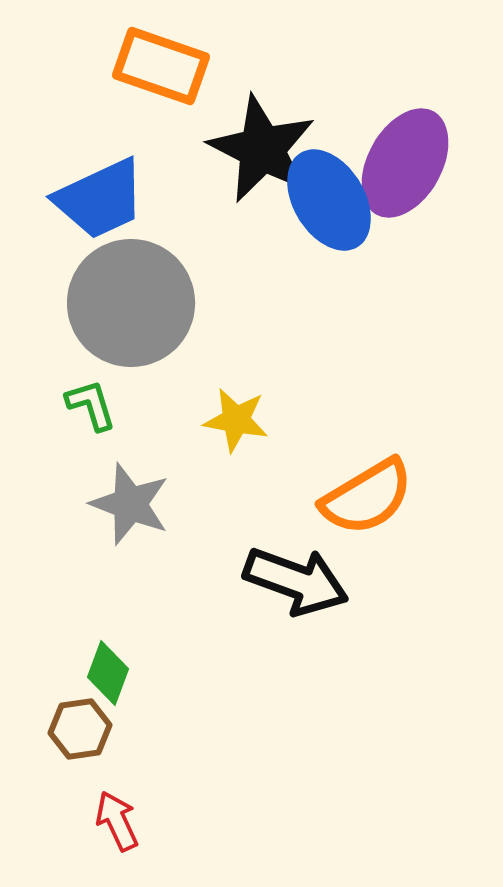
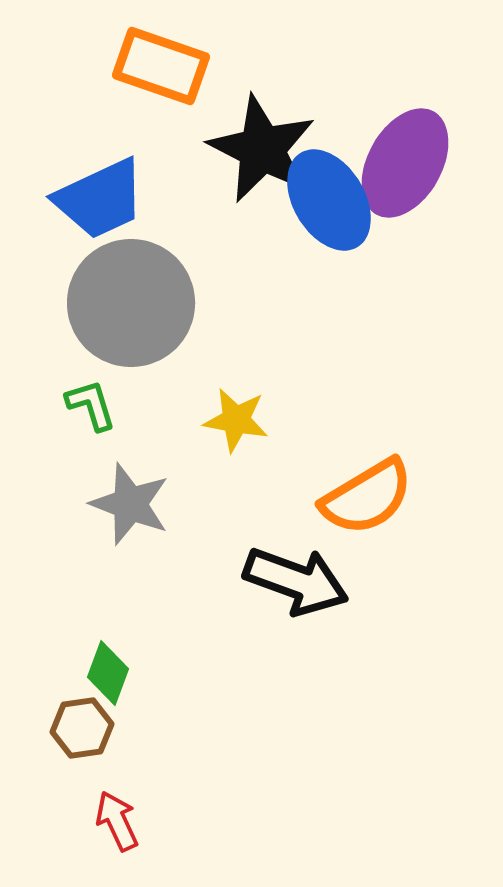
brown hexagon: moved 2 px right, 1 px up
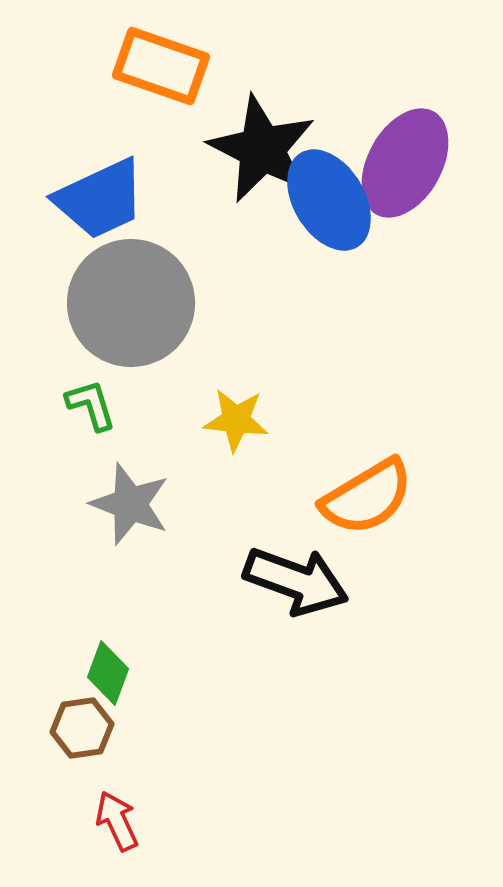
yellow star: rotated 4 degrees counterclockwise
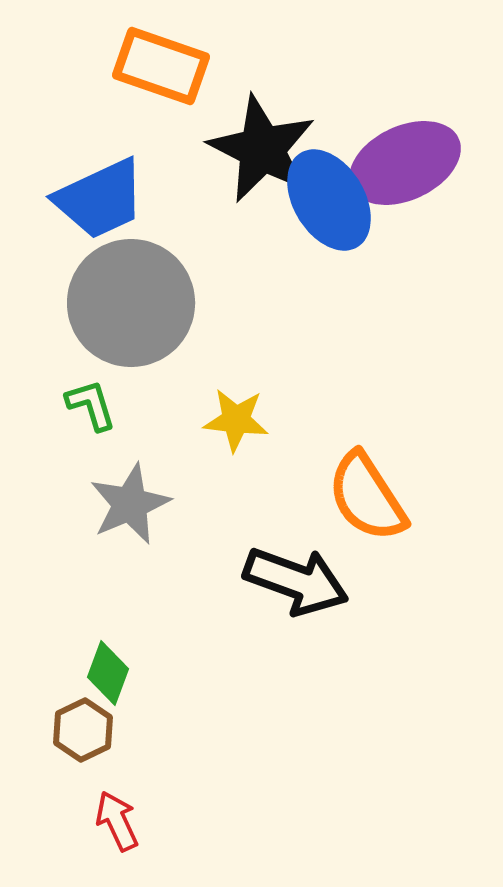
purple ellipse: rotated 36 degrees clockwise
orange semicircle: rotated 88 degrees clockwise
gray star: rotated 28 degrees clockwise
brown hexagon: moved 1 px right, 2 px down; rotated 18 degrees counterclockwise
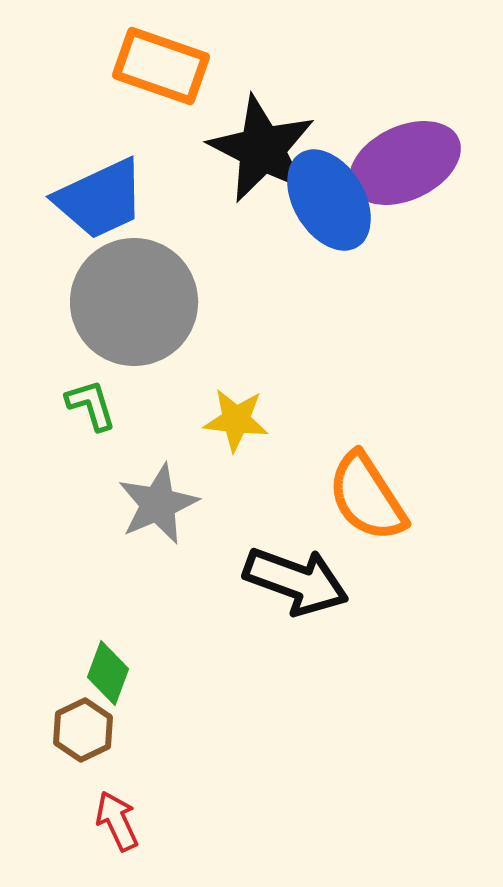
gray circle: moved 3 px right, 1 px up
gray star: moved 28 px right
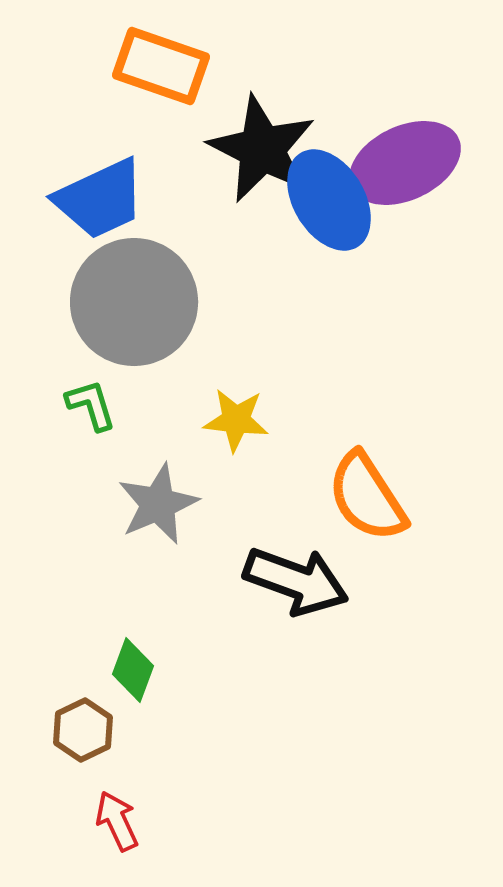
green diamond: moved 25 px right, 3 px up
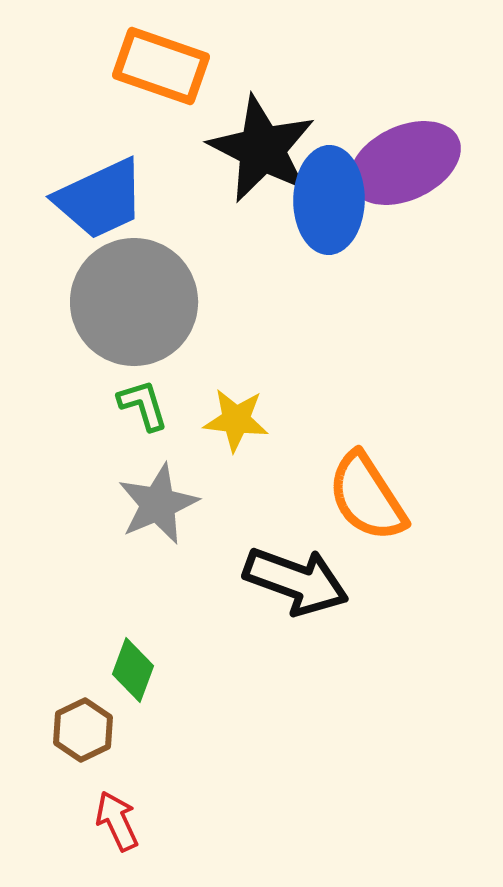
blue ellipse: rotated 32 degrees clockwise
green L-shape: moved 52 px right
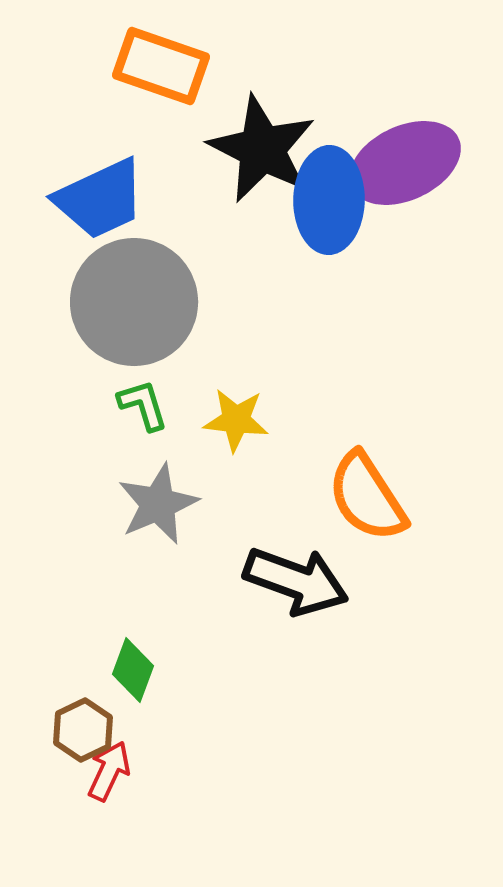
red arrow: moved 8 px left, 50 px up; rotated 50 degrees clockwise
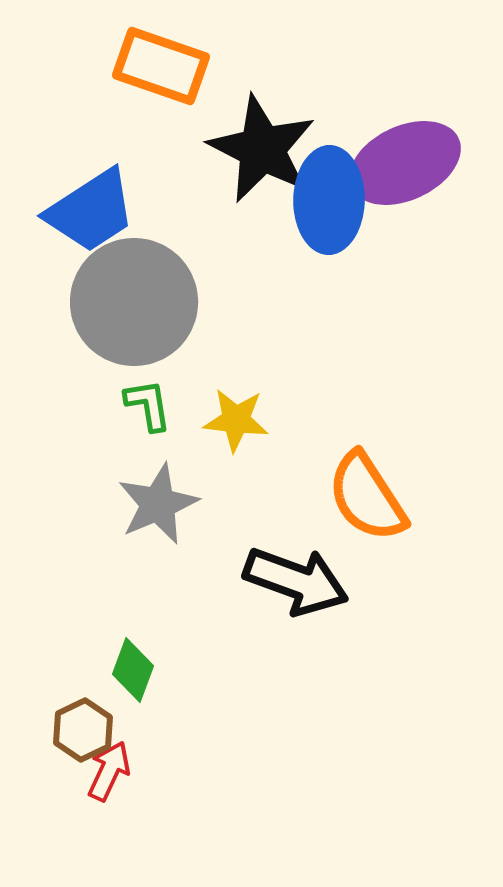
blue trapezoid: moved 9 px left, 12 px down; rotated 8 degrees counterclockwise
green L-shape: moved 5 px right; rotated 8 degrees clockwise
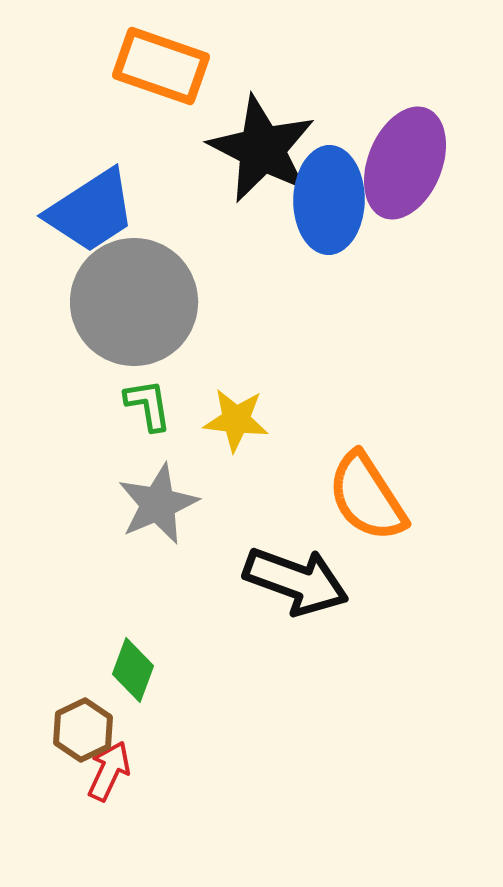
purple ellipse: rotated 43 degrees counterclockwise
